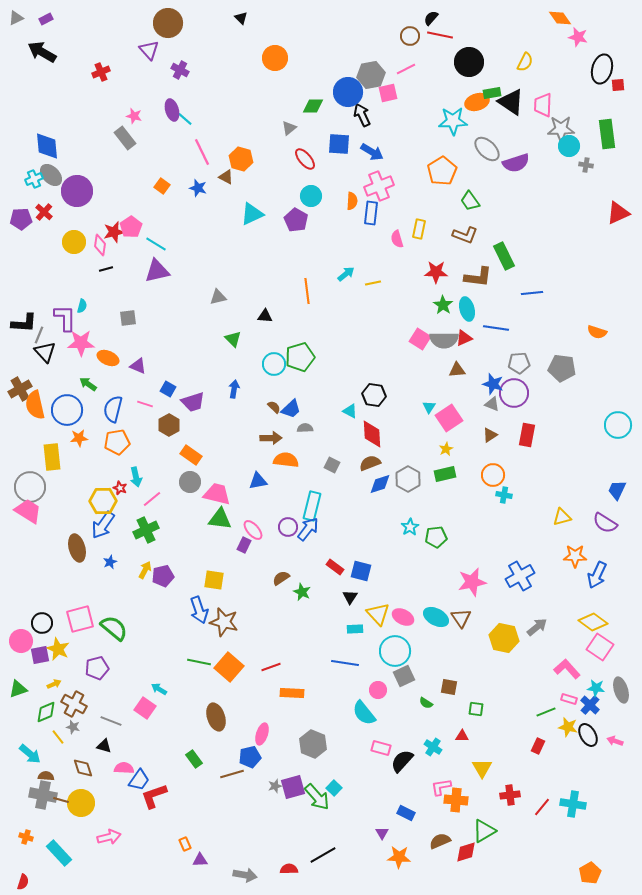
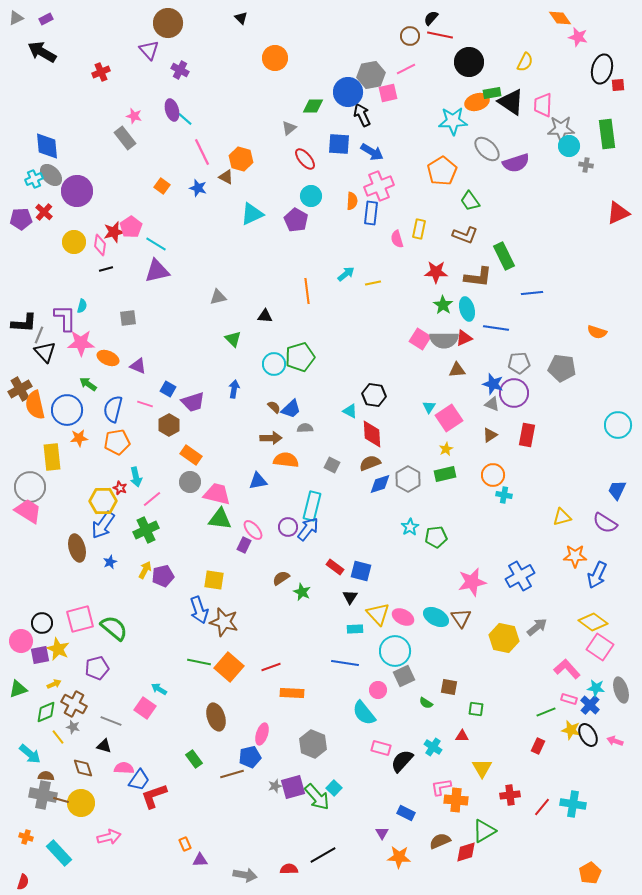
yellow star at (568, 727): moved 3 px right, 3 px down
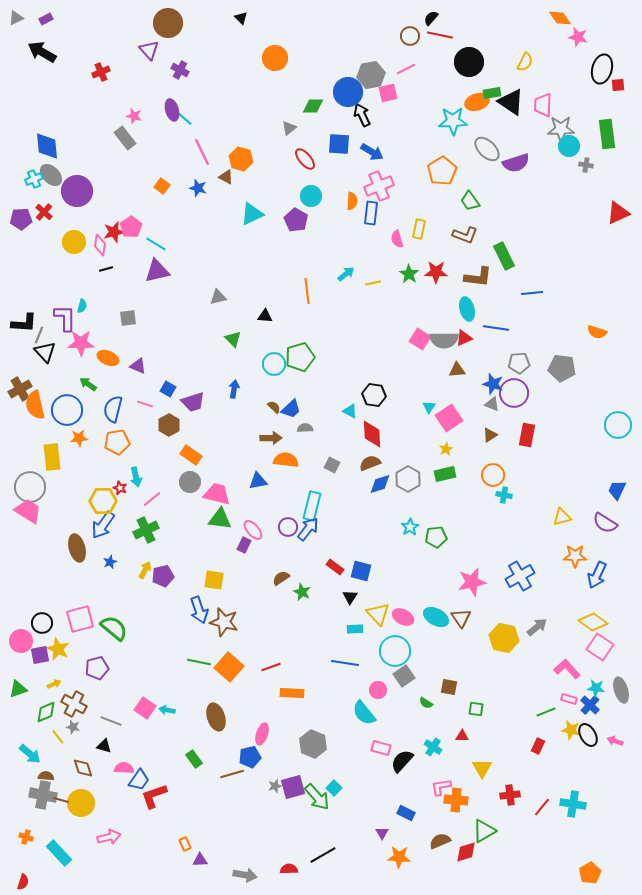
green star at (443, 305): moved 34 px left, 31 px up
gray square at (404, 676): rotated 10 degrees counterclockwise
cyan arrow at (159, 689): moved 8 px right, 21 px down; rotated 21 degrees counterclockwise
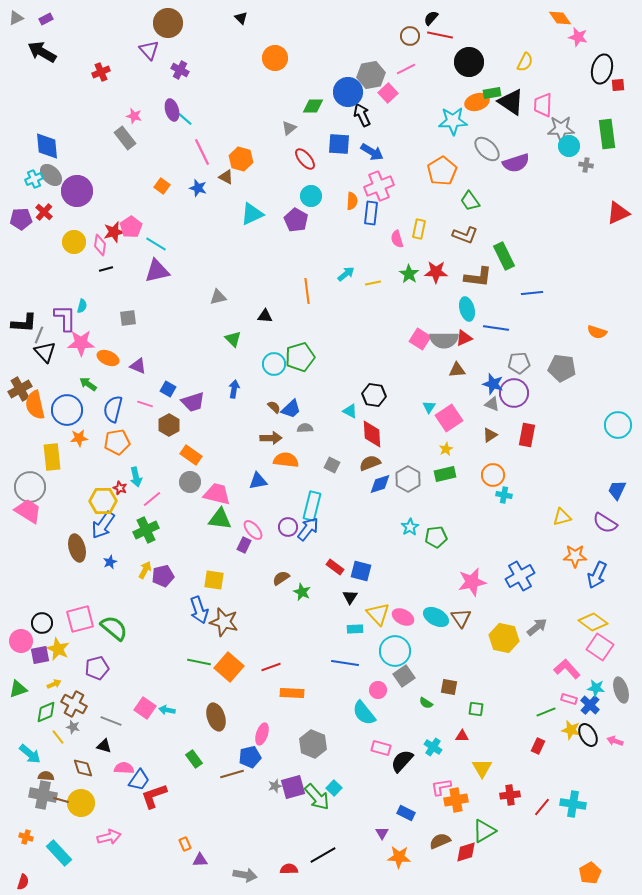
pink square at (388, 93): rotated 30 degrees counterclockwise
orange cross at (456, 800): rotated 15 degrees counterclockwise
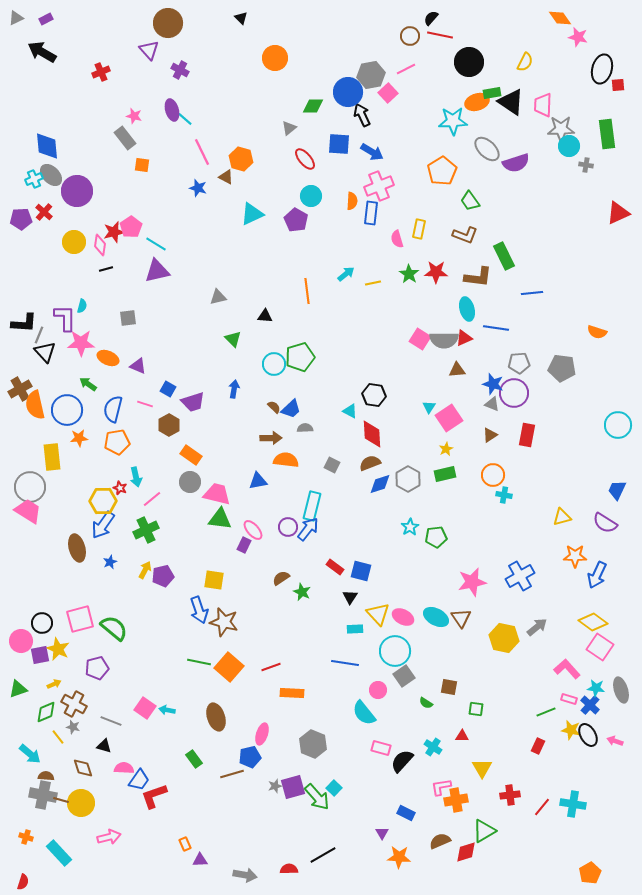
orange square at (162, 186): moved 20 px left, 21 px up; rotated 28 degrees counterclockwise
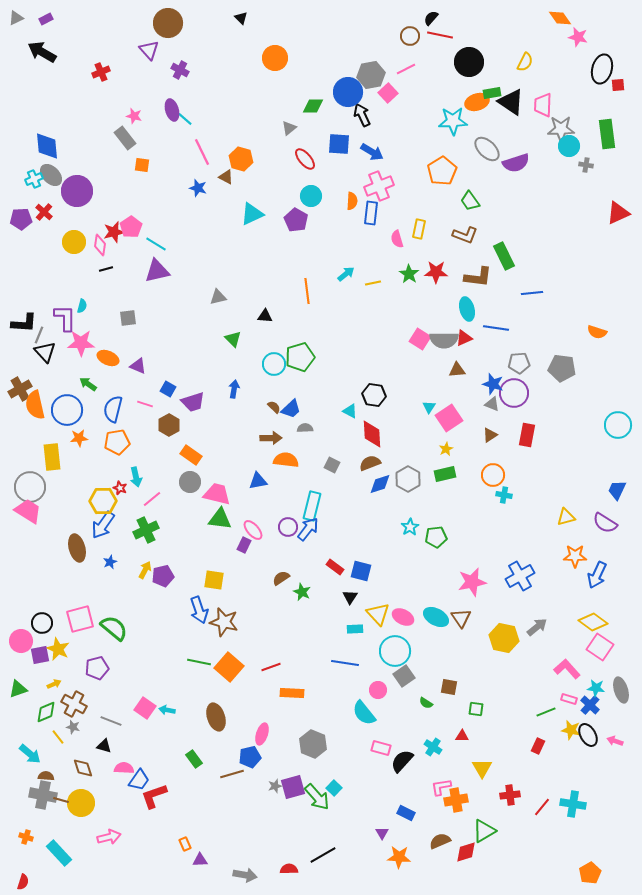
yellow triangle at (562, 517): moved 4 px right
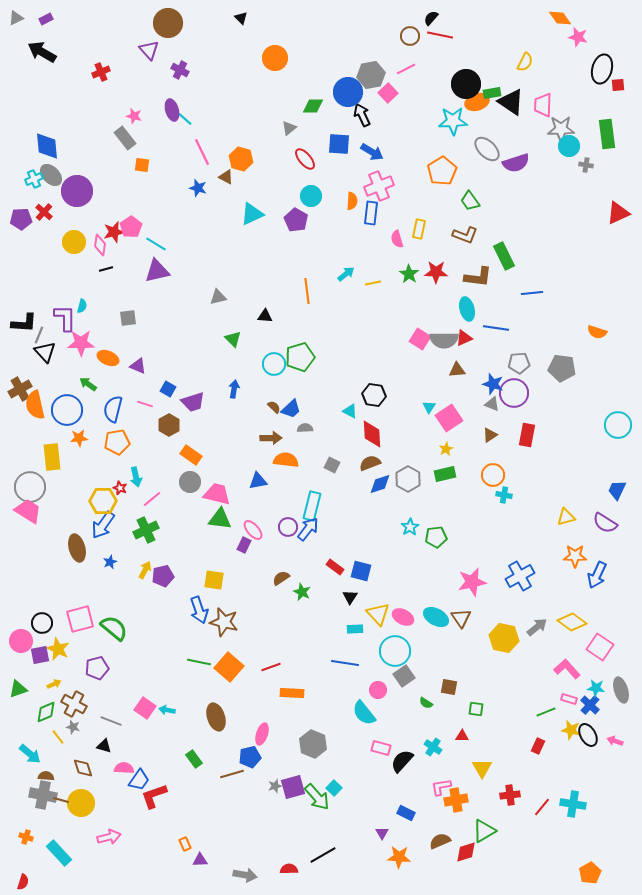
black circle at (469, 62): moved 3 px left, 22 px down
yellow diamond at (593, 622): moved 21 px left
